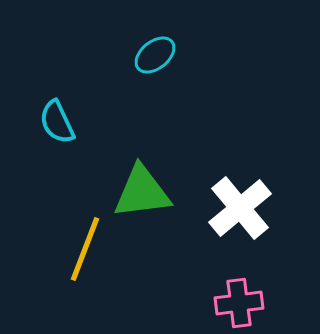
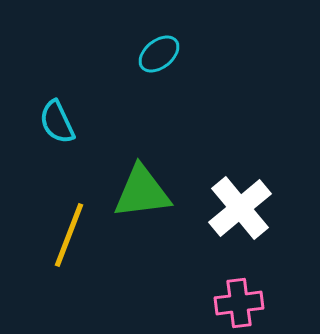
cyan ellipse: moved 4 px right, 1 px up
yellow line: moved 16 px left, 14 px up
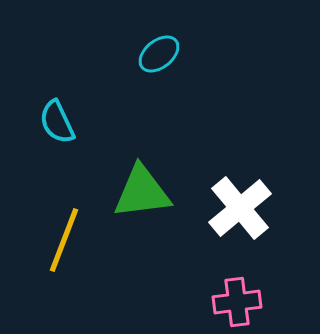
yellow line: moved 5 px left, 5 px down
pink cross: moved 2 px left, 1 px up
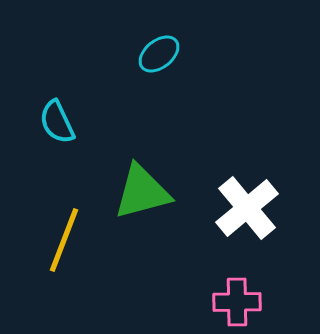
green triangle: rotated 8 degrees counterclockwise
white cross: moved 7 px right
pink cross: rotated 6 degrees clockwise
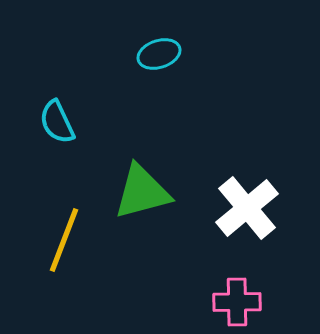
cyan ellipse: rotated 21 degrees clockwise
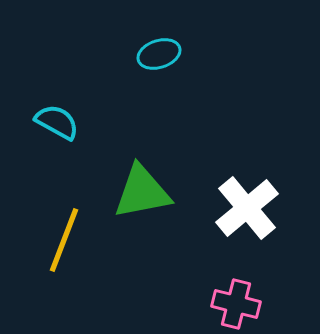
cyan semicircle: rotated 144 degrees clockwise
green triangle: rotated 4 degrees clockwise
pink cross: moved 1 px left, 2 px down; rotated 15 degrees clockwise
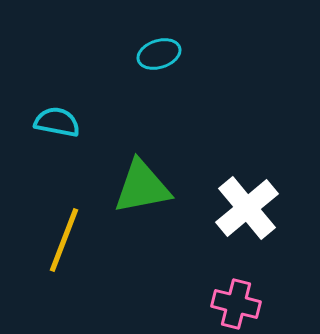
cyan semicircle: rotated 18 degrees counterclockwise
green triangle: moved 5 px up
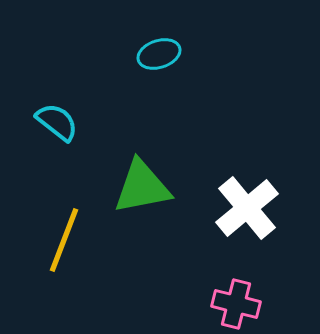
cyan semicircle: rotated 27 degrees clockwise
